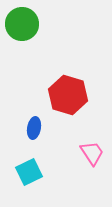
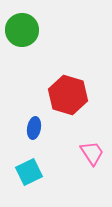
green circle: moved 6 px down
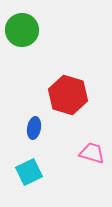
pink trapezoid: rotated 40 degrees counterclockwise
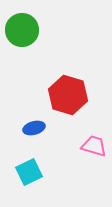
blue ellipse: rotated 65 degrees clockwise
pink trapezoid: moved 2 px right, 7 px up
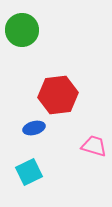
red hexagon: moved 10 px left; rotated 24 degrees counterclockwise
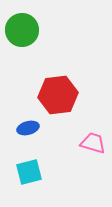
blue ellipse: moved 6 px left
pink trapezoid: moved 1 px left, 3 px up
cyan square: rotated 12 degrees clockwise
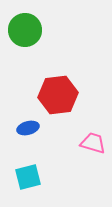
green circle: moved 3 px right
cyan square: moved 1 px left, 5 px down
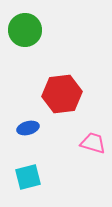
red hexagon: moved 4 px right, 1 px up
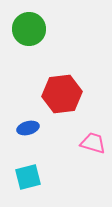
green circle: moved 4 px right, 1 px up
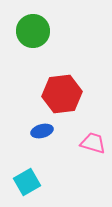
green circle: moved 4 px right, 2 px down
blue ellipse: moved 14 px right, 3 px down
cyan square: moved 1 px left, 5 px down; rotated 16 degrees counterclockwise
